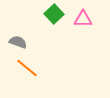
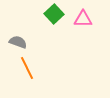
orange line: rotated 25 degrees clockwise
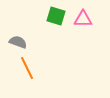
green square: moved 2 px right, 2 px down; rotated 30 degrees counterclockwise
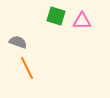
pink triangle: moved 1 px left, 2 px down
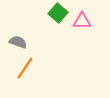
green square: moved 2 px right, 3 px up; rotated 24 degrees clockwise
orange line: moved 2 px left; rotated 60 degrees clockwise
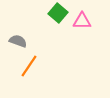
gray semicircle: moved 1 px up
orange line: moved 4 px right, 2 px up
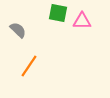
green square: rotated 30 degrees counterclockwise
gray semicircle: moved 11 px up; rotated 24 degrees clockwise
